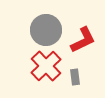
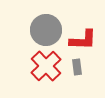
red L-shape: rotated 28 degrees clockwise
gray rectangle: moved 2 px right, 10 px up
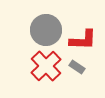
gray rectangle: rotated 49 degrees counterclockwise
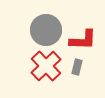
gray rectangle: rotated 70 degrees clockwise
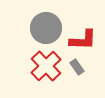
gray circle: moved 2 px up
gray rectangle: rotated 49 degrees counterclockwise
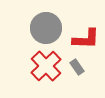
red L-shape: moved 3 px right, 1 px up
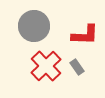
gray circle: moved 12 px left, 2 px up
red L-shape: moved 1 px left, 4 px up
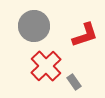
red L-shape: rotated 20 degrees counterclockwise
gray rectangle: moved 3 px left, 15 px down
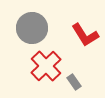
gray circle: moved 2 px left, 2 px down
red L-shape: rotated 76 degrees clockwise
